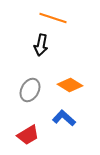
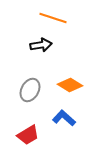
black arrow: rotated 110 degrees counterclockwise
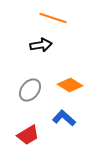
gray ellipse: rotated 10 degrees clockwise
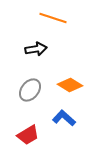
black arrow: moved 5 px left, 4 px down
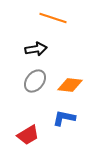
orange diamond: rotated 25 degrees counterclockwise
gray ellipse: moved 5 px right, 9 px up
blue L-shape: rotated 30 degrees counterclockwise
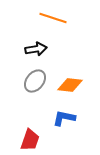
red trapezoid: moved 2 px right, 5 px down; rotated 40 degrees counterclockwise
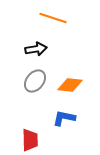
red trapezoid: rotated 20 degrees counterclockwise
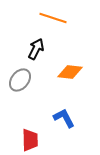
black arrow: rotated 55 degrees counterclockwise
gray ellipse: moved 15 px left, 1 px up
orange diamond: moved 13 px up
blue L-shape: rotated 50 degrees clockwise
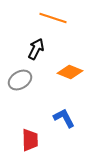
orange diamond: rotated 15 degrees clockwise
gray ellipse: rotated 20 degrees clockwise
